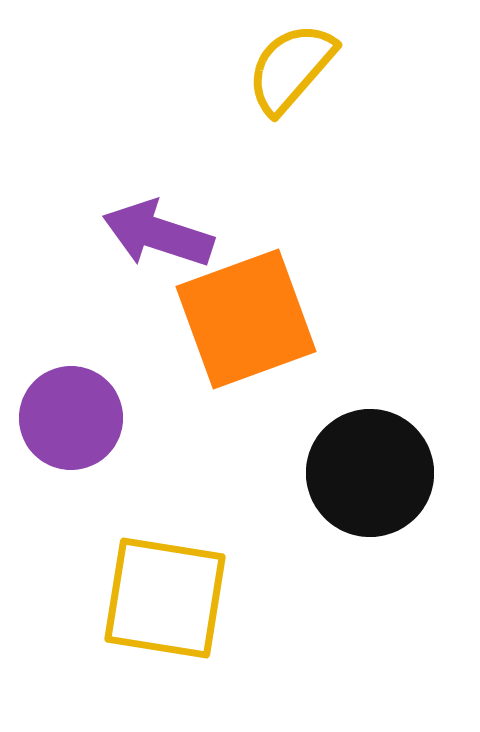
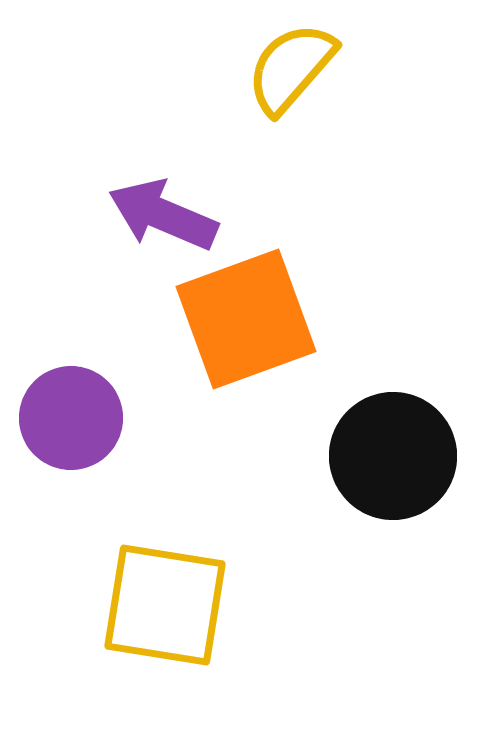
purple arrow: moved 5 px right, 19 px up; rotated 5 degrees clockwise
black circle: moved 23 px right, 17 px up
yellow square: moved 7 px down
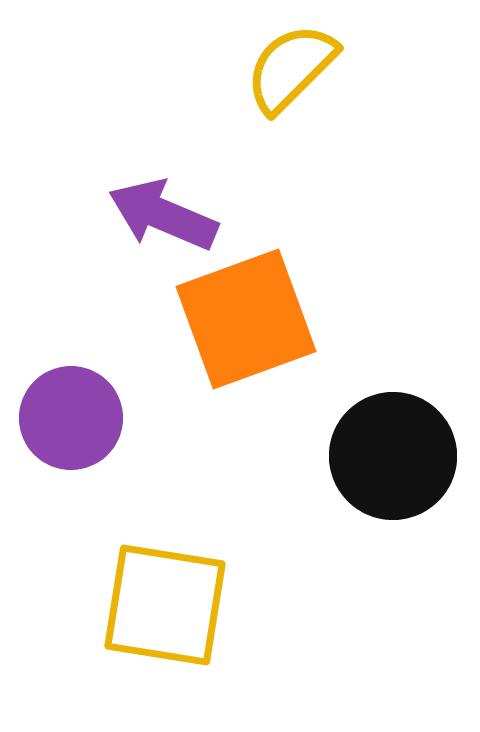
yellow semicircle: rotated 4 degrees clockwise
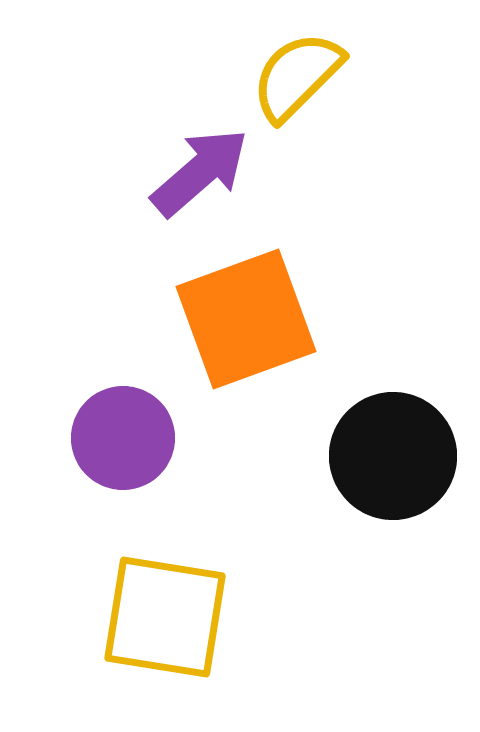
yellow semicircle: moved 6 px right, 8 px down
purple arrow: moved 37 px right, 43 px up; rotated 116 degrees clockwise
purple circle: moved 52 px right, 20 px down
yellow square: moved 12 px down
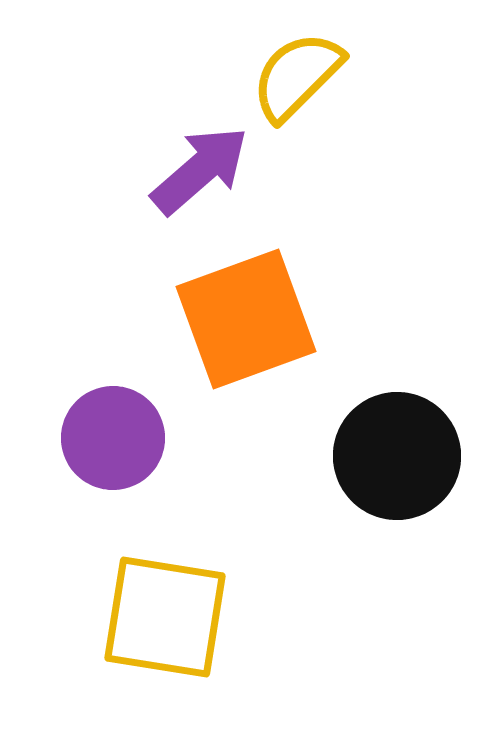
purple arrow: moved 2 px up
purple circle: moved 10 px left
black circle: moved 4 px right
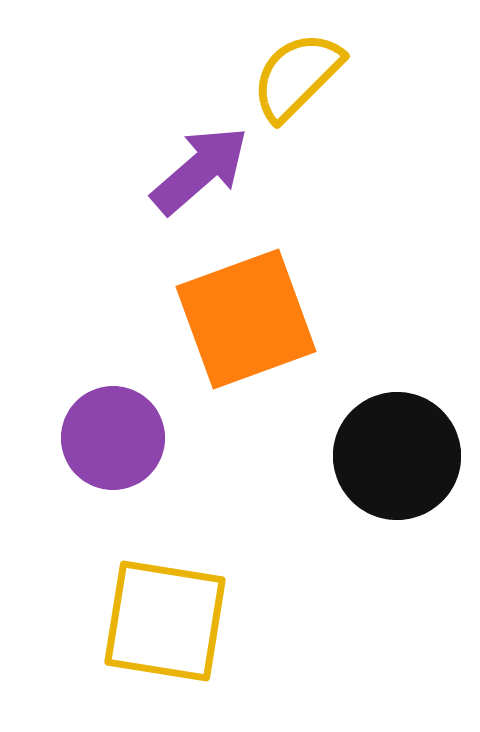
yellow square: moved 4 px down
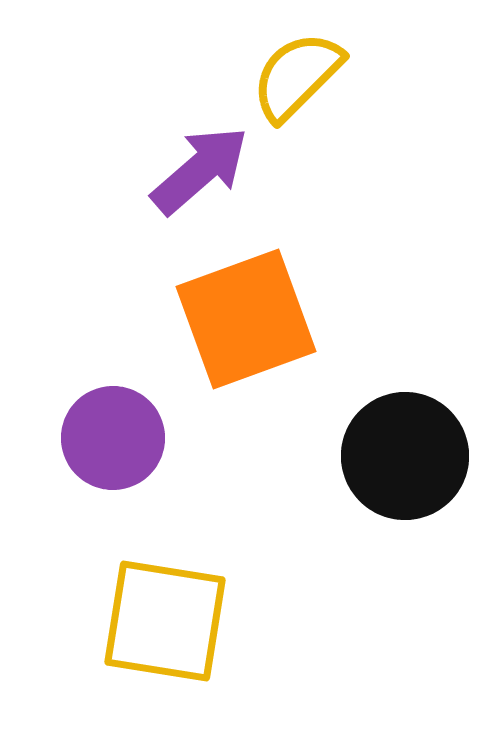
black circle: moved 8 px right
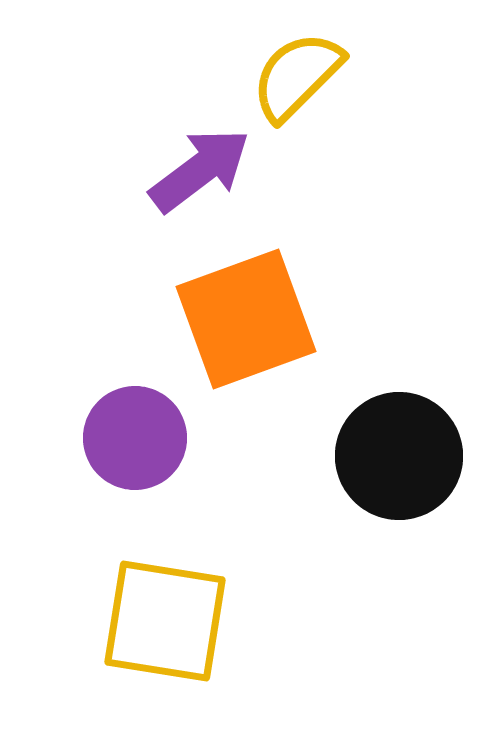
purple arrow: rotated 4 degrees clockwise
purple circle: moved 22 px right
black circle: moved 6 px left
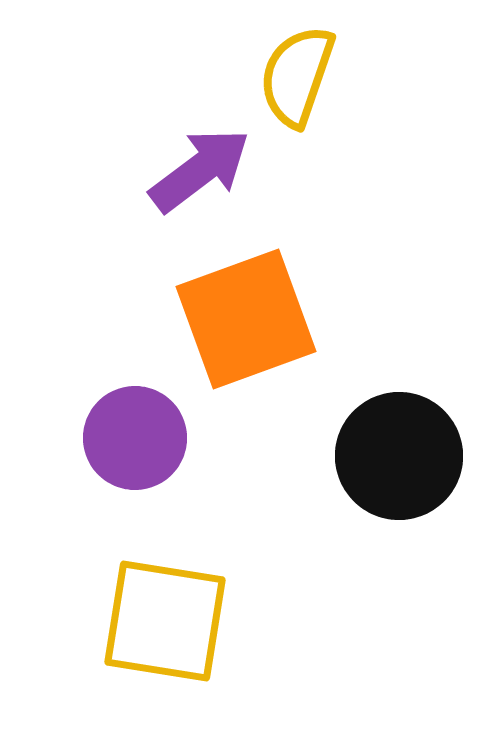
yellow semicircle: rotated 26 degrees counterclockwise
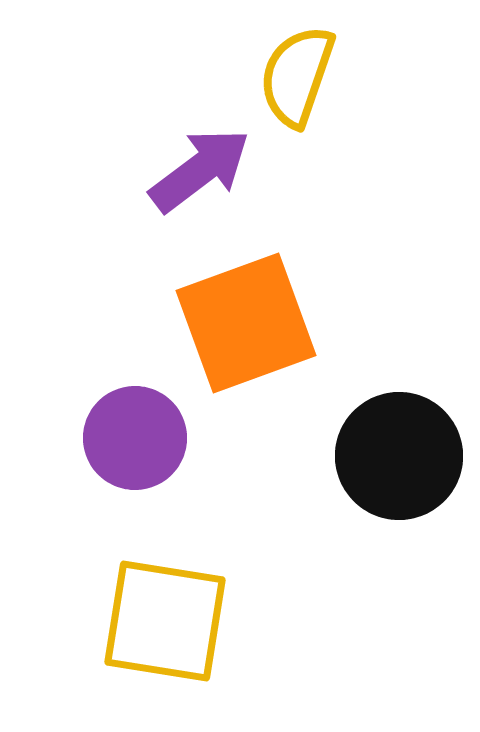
orange square: moved 4 px down
